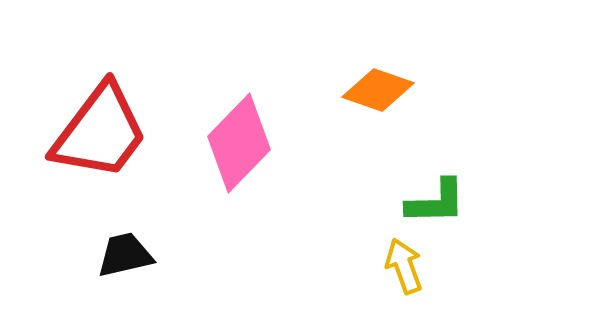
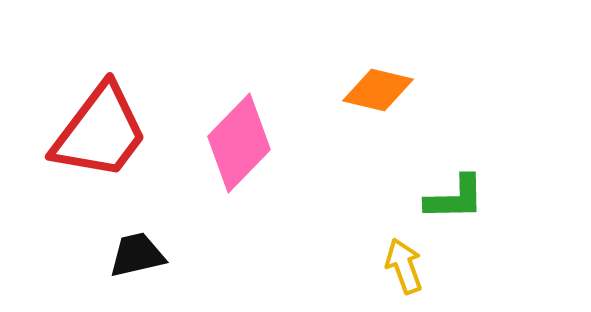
orange diamond: rotated 6 degrees counterclockwise
green L-shape: moved 19 px right, 4 px up
black trapezoid: moved 12 px right
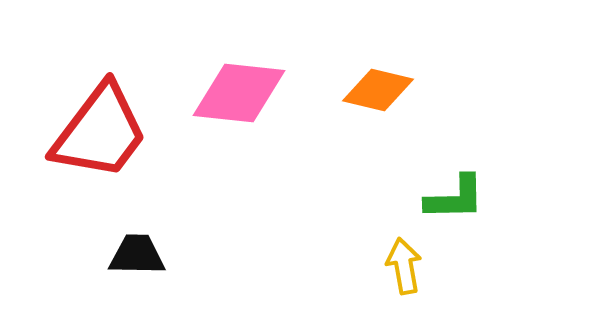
pink diamond: moved 50 px up; rotated 52 degrees clockwise
black trapezoid: rotated 14 degrees clockwise
yellow arrow: rotated 10 degrees clockwise
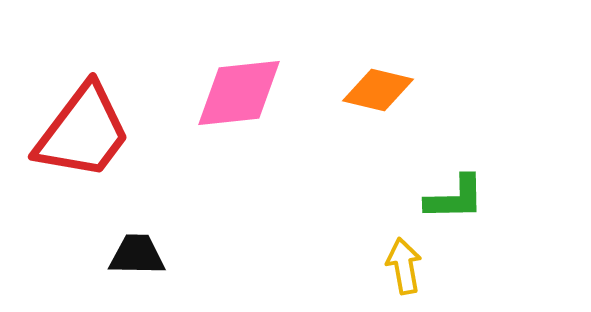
pink diamond: rotated 12 degrees counterclockwise
red trapezoid: moved 17 px left
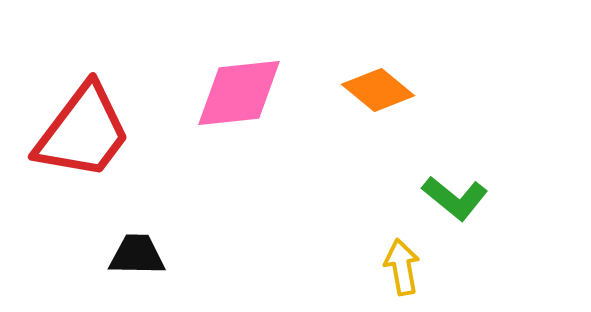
orange diamond: rotated 26 degrees clockwise
green L-shape: rotated 40 degrees clockwise
yellow arrow: moved 2 px left, 1 px down
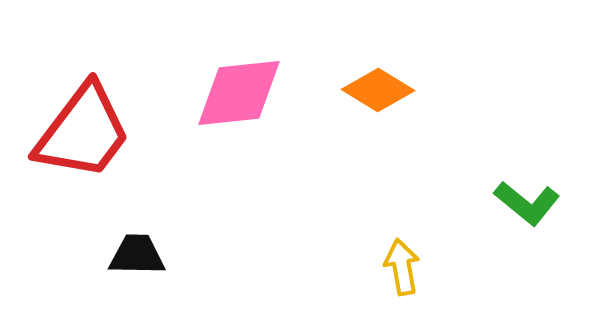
orange diamond: rotated 8 degrees counterclockwise
green L-shape: moved 72 px right, 5 px down
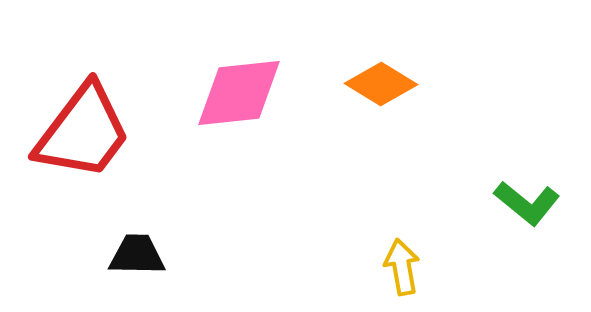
orange diamond: moved 3 px right, 6 px up
